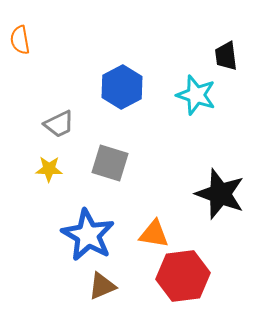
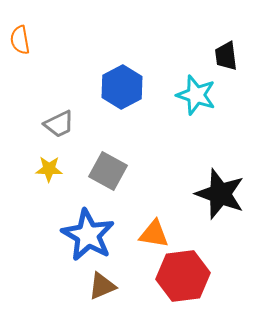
gray square: moved 2 px left, 8 px down; rotated 12 degrees clockwise
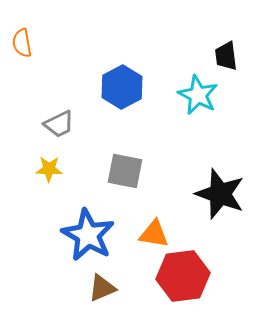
orange semicircle: moved 2 px right, 3 px down
cyan star: moved 2 px right; rotated 9 degrees clockwise
gray square: moved 17 px right; rotated 18 degrees counterclockwise
brown triangle: moved 2 px down
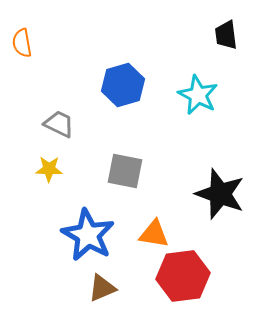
black trapezoid: moved 21 px up
blue hexagon: moved 1 px right, 2 px up; rotated 12 degrees clockwise
gray trapezoid: rotated 128 degrees counterclockwise
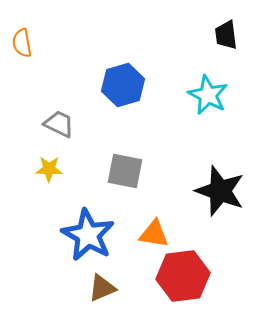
cyan star: moved 10 px right
black star: moved 3 px up
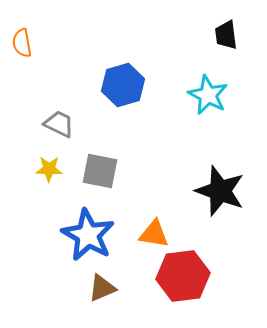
gray square: moved 25 px left
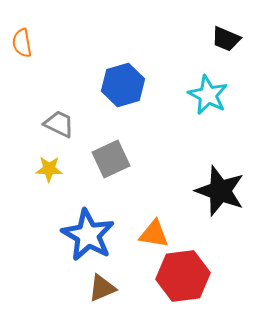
black trapezoid: moved 4 px down; rotated 60 degrees counterclockwise
gray square: moved 11 px right, 12 px up; rotated 36 degrees counterclockwise
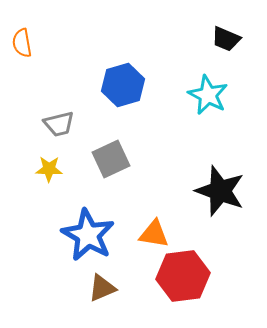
gray trapezoid: rotated 140 degrees clockwise
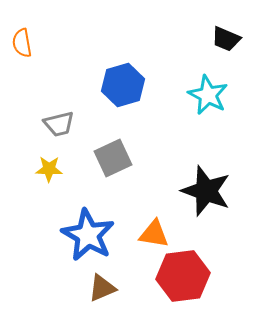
gray square: moved 2 px right, 1 px up
black star: moved 14 px left
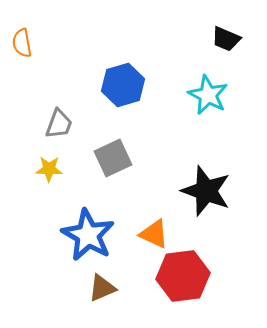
gray trapezoid: rotated 56 degrees counterclockwise
orange triangle: rotated 16 degrees clockwise
